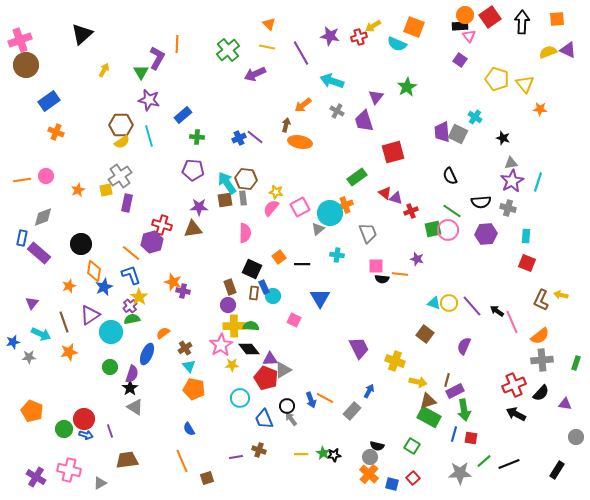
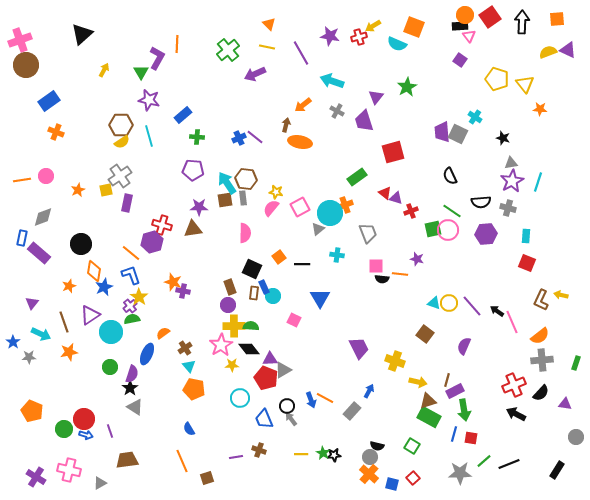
blue star at (13, 342): rotated 24 degrees counterclockwise
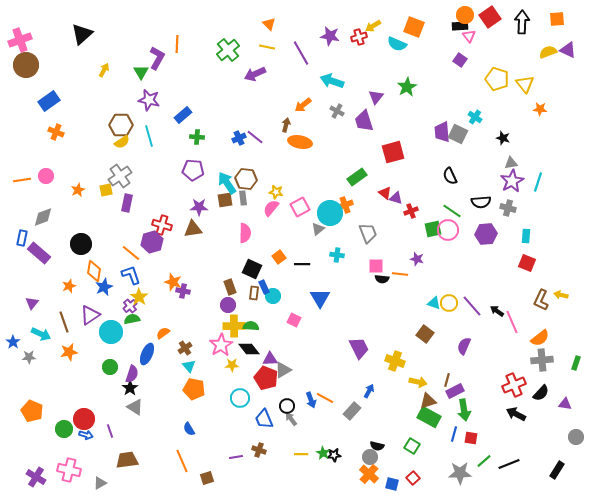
orange semicircle at (540, 336): moved 2 px down
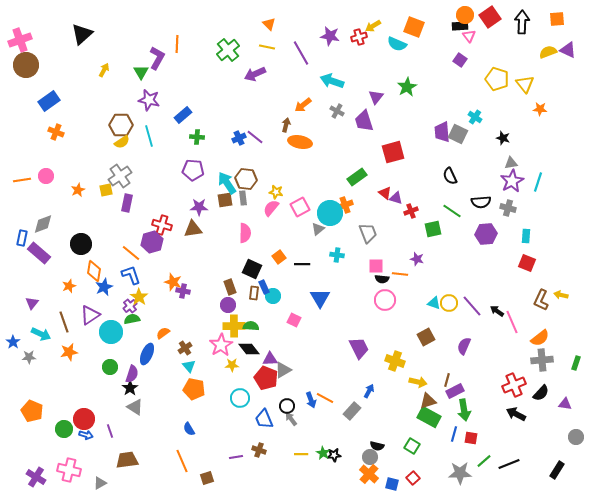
gray diamond at (43, 217): moved 7 px down
pink circle at (448, 230): moved 63 px left, 70 px down
brown square at (425, 334): moved 1 px right, 3 px down; rotated 24 degrees clockwise
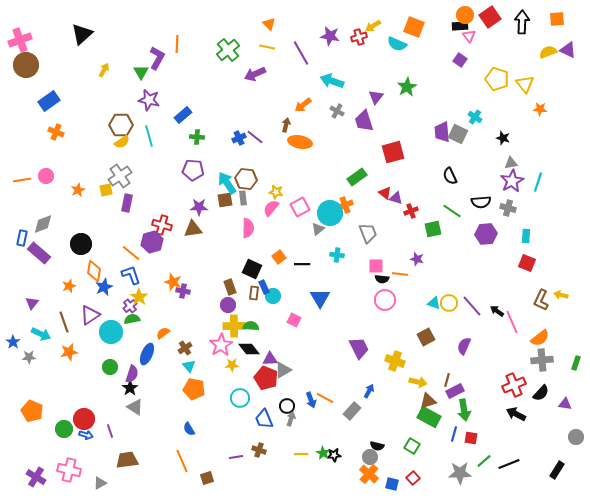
pink semicircle at (245, 233): moved 3 px right, 5 px up
gray arrow at (291, 419): rotated 56 degrees clockwise
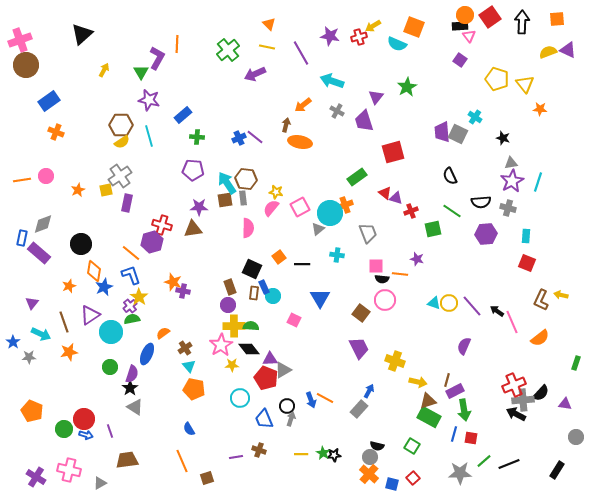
brown square at (426, 337): moved 65 px left, 24 px up; rotated 24 degrees counterclockwise
gray cross at (542, 360): moved 19 px left, 40 px down
gray rectangle at (352, 411): moved 7 px right, 2 px up
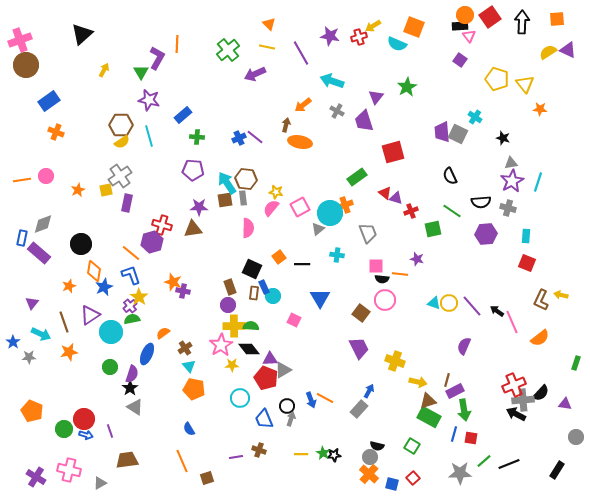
yellow semicircle at (548, 52): rotated 12 degrees counterclockwise
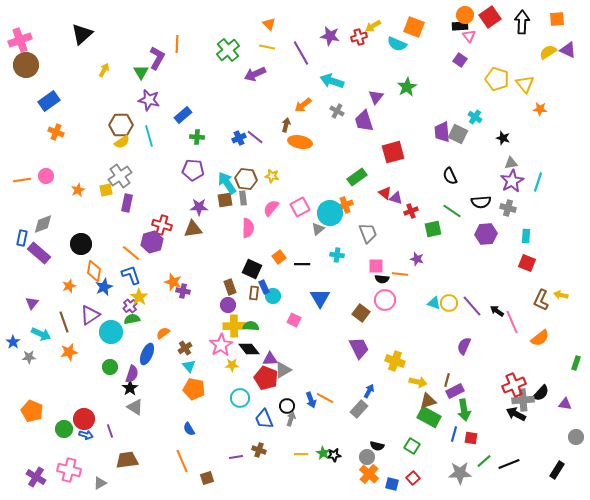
yellow star at (276, 192): moved 4 px left, 16 px up
gray circle at (370, 457): moved 3 px left
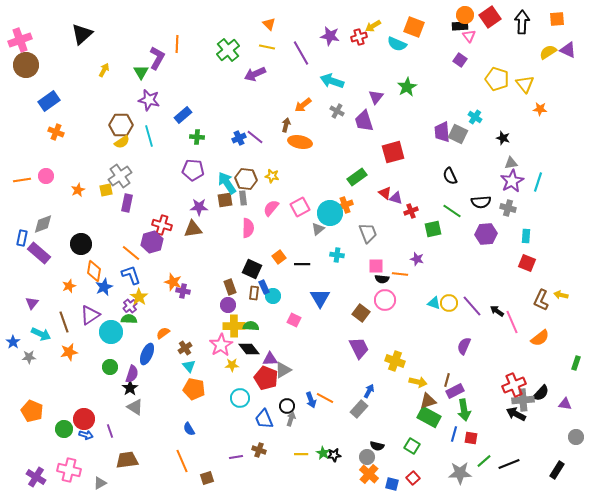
green semicircle at (132, 319): moved 3 px left; rotated 14 degrees clockwise
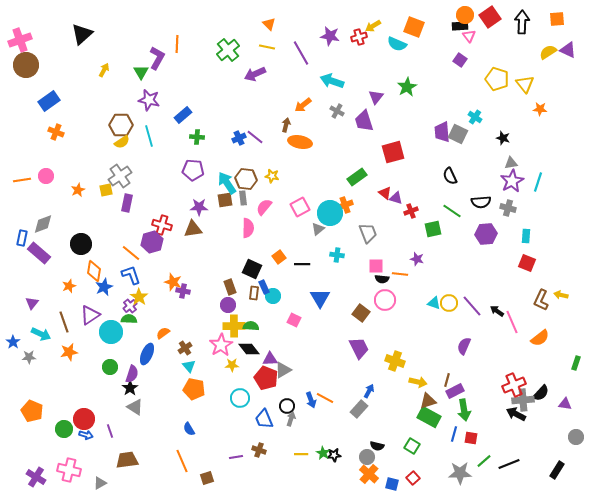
pink semicircle at (271, 208): moved 7 px left, 1 px up
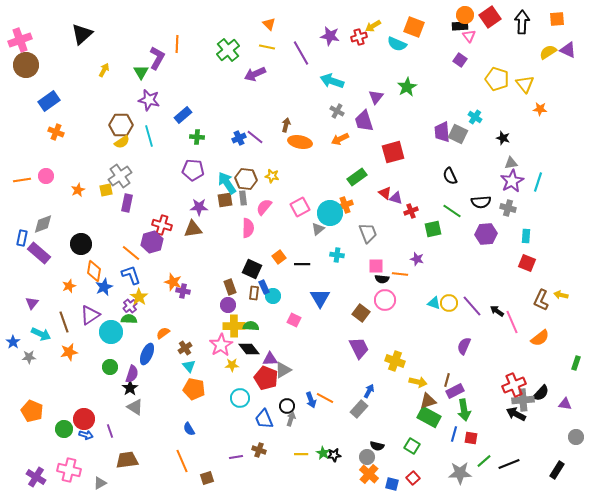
orange arrow at (303, 105): moved 37 px right, 34 px down; rotated 12 degrees clockwise
